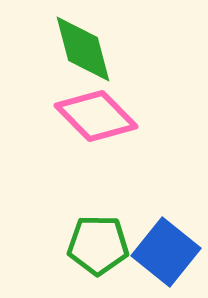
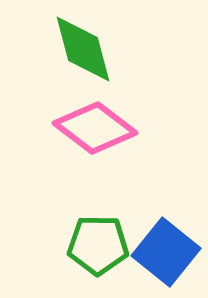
pink diamond: moved 1 px left, 12 px down; rotated 8 degrees counterclockwise
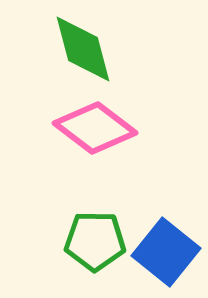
green pentagon: moved 3 px left, 4 px up
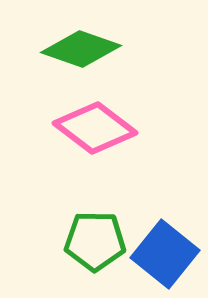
green diamond: moved 2 px left; rotated 56 degrees counterclockwise
blue square: moved 1 px left, 2 px down
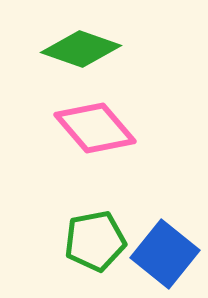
pink diamond: rotated 12 degrees clockwise
green pentagon: rotated 12 degrees counterclockwise
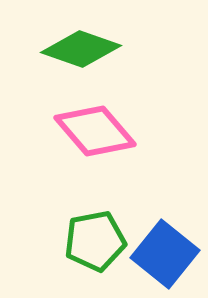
pink diamond: moved 3 px down
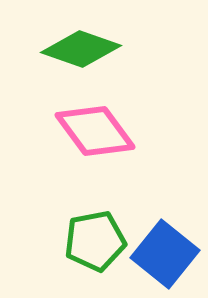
pink diamond: rotated 4 degrees clockwise
